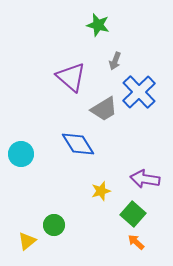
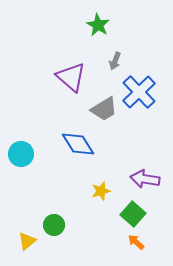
green star: rotated 15 degrees clockwise
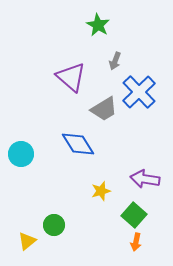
green square: moved 1 px right, 1 px down
orange arrow: rotated 120 degrees counterclockwise
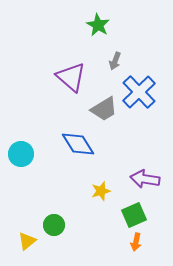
green square: rotated 25 degrees clockwise
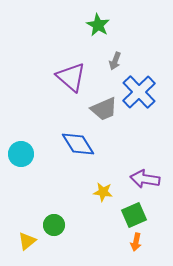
gray trapezoid: rotated 8 degrees clockwise
yellow star: moved 2 px right, 1 px down; rotated 24 degrees clockwise
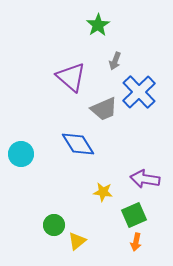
green star: rotated 10 degrees clockwise
yellow triangle: moved 50 px right
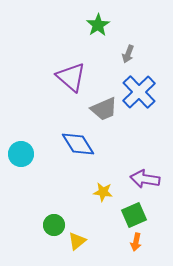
gray arrow: moved 13 px right, 7 px up
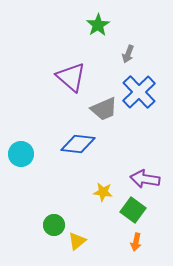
blue diamond: rotated 52 degrees counterclockwise
green square: moved 1 px left, 5 px up; rotated 30 degrees counterclockwise
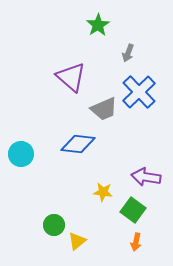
gray arrow: moved 1 px up
purple arrow: moved 1 px right, 2 px up
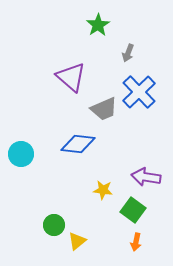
yellow star: moved 2 px up
